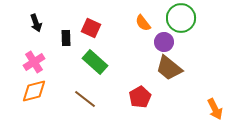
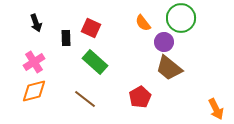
orange arrow: moved 1 px right
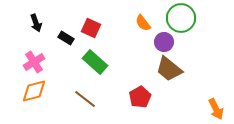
black rectangle: rotated 56 degrees counterclockwise
brown trapezoid: moved 1 px down
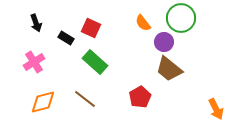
orange diamond: moved 9 px right, 11 px down
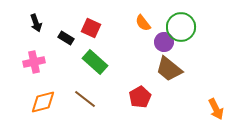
green circle: moved 9 px down
pink cross: rotated 20 degrees clockwise
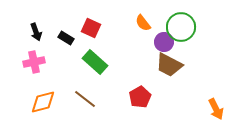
black arrow: moved 9 px down
brown trapezoid: moved 4 px up; rotated 12 degrees counterclockwise
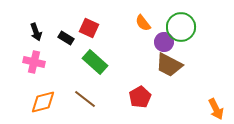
red square: moved 2 px left
pink cross: rotated 25 degrees clockwise
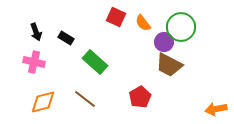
red square: moved 27 px right, 11 px up
orange arrow: rotated 105 degrees clockwise
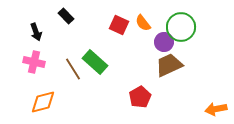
red square: moved 3 px right, 8 px down
black rectangle: moved 22 px up; rotated 14 degrees clockwise
brown trapezoid: rotated 128 degrees clockwise
brown line: moved 12 px left, 30 px up; rotated 20 degrees clockwise
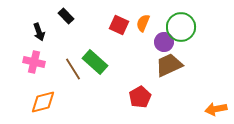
orange semicircle: rotated 60 degrees clockwise
black arrow: moved 3 px right
